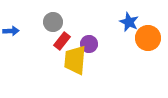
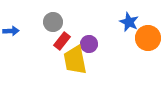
yellow trapezoid: rotated 16 degrees counterclockwise
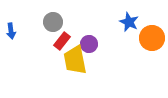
blue arrow: rotated 84 degrees clockwise
orange circle: moved 4 px right
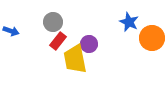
blue arrow: rotated 63 degrees counterclockwise
red rectangle: moved 4 px left
yellow trapezoid: moved 1 px up
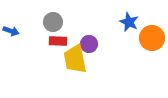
red rectangle: rotated 54 degrees clockwise
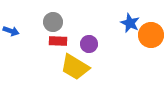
blue star: moved 1 px right, 1 px down
orange circle: moved 1 px left, 3 px up
yellow trapezoid: moved 8 px down; rotated 48 degrees counterclockwise
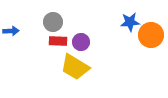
blue star: moved 1 px up; rotated 30 degrees counterclockwise
blue arrow: rotated 21 degrees counterclockwise
purple circle: moved 8 px left, 2 px up
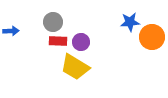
orange circle: moved 1 px right, 2 px down
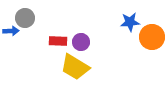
gray circle: moved 28 px left, 4 px up
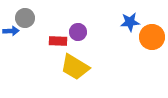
purple circle: moved 3 px left, 10 px up
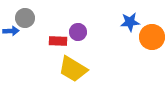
yellow trapezoid: moved 2 px left, 2 px down
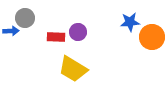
red rectangle: moved 2 px left, 4 px up
